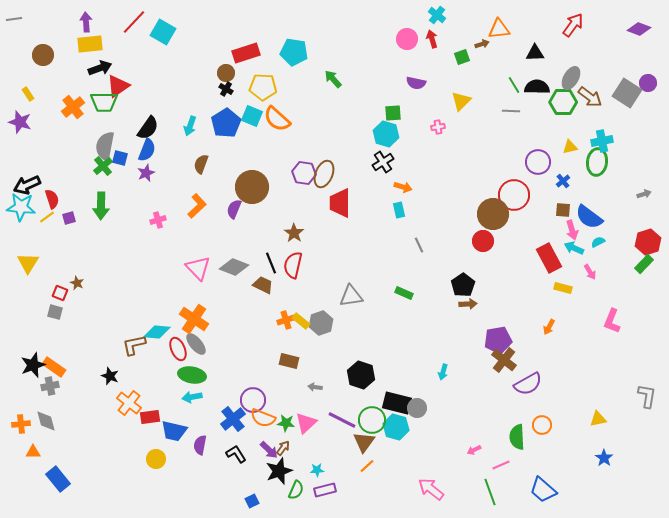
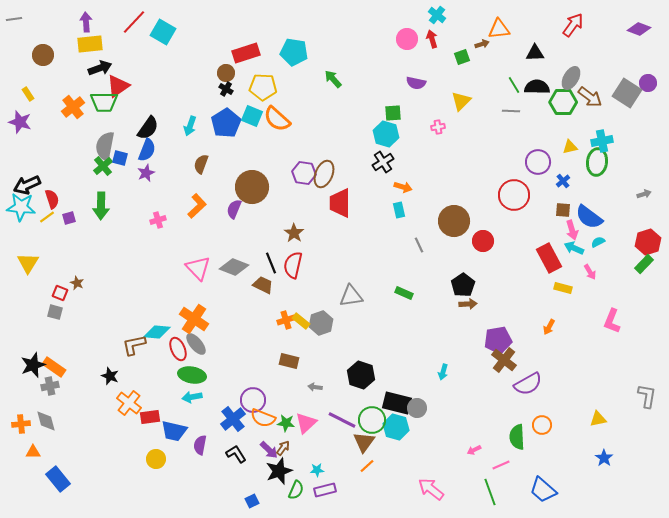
brown circle at (493, 214): moved 39 px left, 7 px down
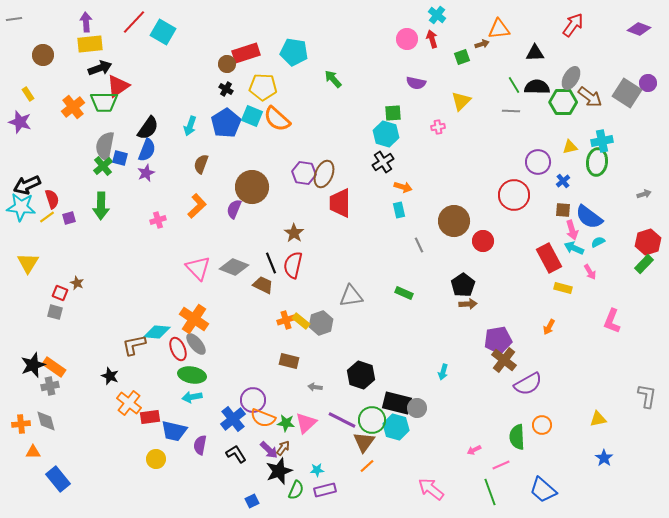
brown circle at (226, 73): moved 1 px right, 9 px up
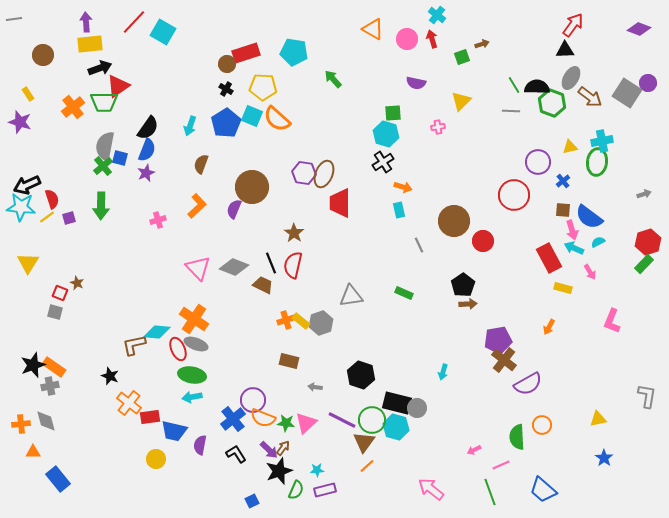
orange triangle at (499, 29): moved 126 px left; rotated 35 degrees clockwise
black triangle at (535, 53): moved 30 px right, 3 px up
green hexagon at (563, 102): moved 11 px left, 1 px down; rotated 20 degrees clockwise
gray ellipse at (196, 344): rotated 30 degrees counterclockwise
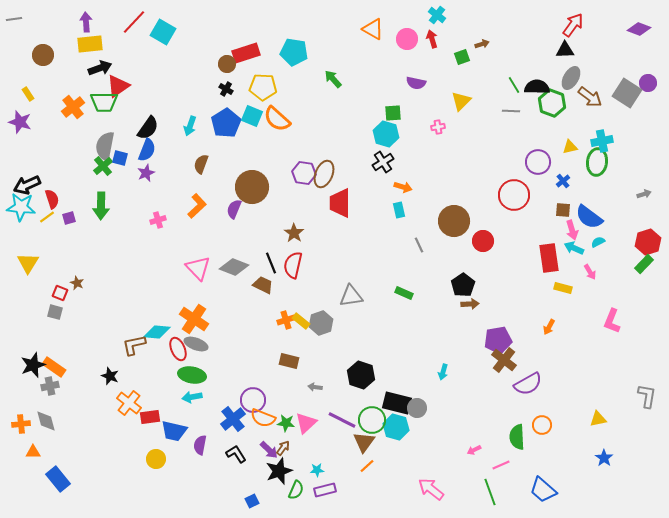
red rectangle at (549, 258): rotated 20 degrees clockwise
brown arrow at (468, 304): moved 2 px right
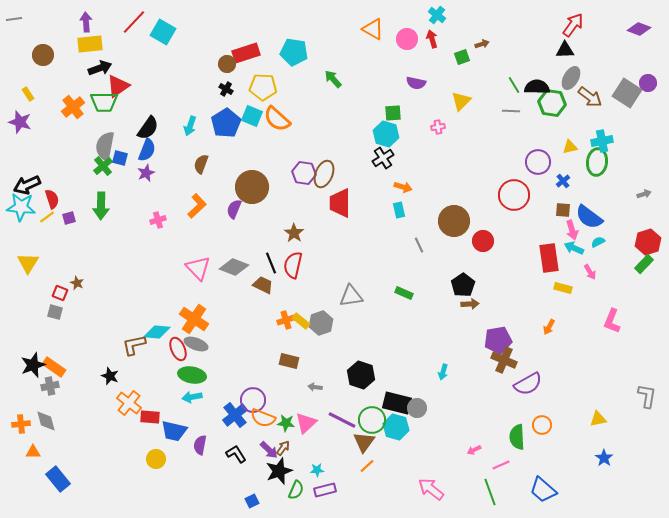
green hexagon at (552, 103): rotated 12 degrees counterclockwise
black cross at (383, 162): moved 4 px up
brown cross at (504, 360): rotated 15 degrees counterclockwise
red rectangle at (150, 417): rotated 12 degrees clockwise
blue cross at (233, 419): moved 2 px right, 4 px up
